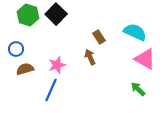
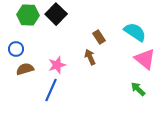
green hexagon: rotated 15 degrees counterclockwise
cyan semicircle: rotated 10 degrees clockwise
pink triangle: rotated 10 degrees clockwise
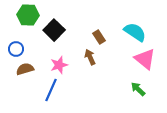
black square: moved 2 px left, 16 px down
pink star: moved 2 px right
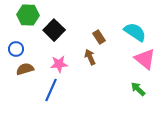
pink star: moved 1 px up; rotated 12 degrees clockwise
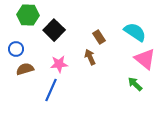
green arrow: moved 3 px left, 5 px up
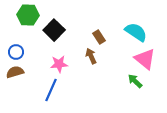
cyan semicircle: moved 1 px right
blue circle: moved 3 px down
brown arrow: moved 1 px right, 1 px up
brown semicircle: moved 10 px left, 3 px down
green arrow: moved 3 px up
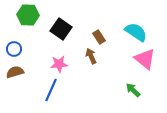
black square: moved 7 px right, 1 px up; rotated 10 degrees counterclockwise
blue circle: moved 2 px left, 3 px up
green arrow: moved 2 px left, 9 px down
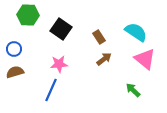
brown arrow: moved 13 px right, 3 px down; rotated 77 degrees clockwise
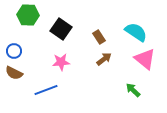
blue circle: moved 2 px down
pink star: moved 2 px right, 2 px up
brown semicircle: moved 1 px left, 1 px down; rotated 138 degrees counterclockwise
blue line: moved 5 px left; rotated 45 degrees clockwise
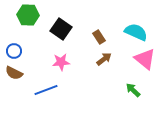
cyan semicircle: rotated 10 degrees counterclockwise
